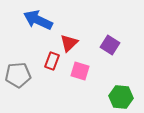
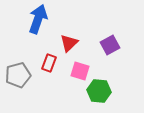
blue arrow: moved 1 px up; rotated 84 degrees clockwise
purple square: rotated 30 degrees clockwise
red rectangle: moved 3 px left, 2 px down
gray pentagon: rotated 10 degrees counterclockwise
green hexagon: moved 22 px left, 6 px up
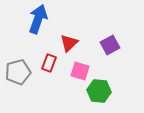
gray pentagon: moved 3 px up
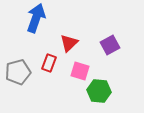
blue arrow: moved 2 px left, 1 px up
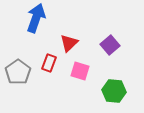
purple square: rotated 12 degrees counterclockwise
gray pentagon: rotated 20 degrees counterclockwise
green hexagon: moved 15 px right
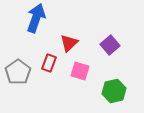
green hexagon: rotated 20 degrees counterclockwise
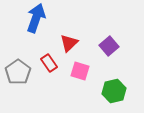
purple square: moved 1 px left, 1 px down
red rectangle: rotated 54 degrees counterclockwise
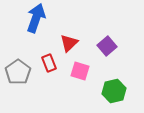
purple square: moved 2 px left
red rectangle: rotated 12 degrees clockwise
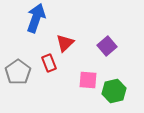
red triangle: moved 4 px left
pink square: moved 8 px right, 9 px down; rotated 12 degrees counterclockwise
